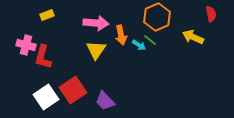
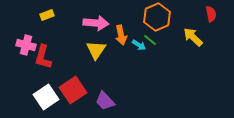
yellow arrow: rotated 20 degrees clockwise
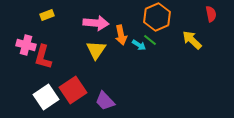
yellow arrow: moved 1 px left, 3 px down
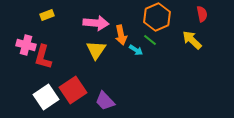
red semicircle: moved 9 px left
cyan arrow: moved 3 px left, 5 px down
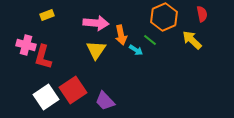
orange hexagon: moved 7 px right
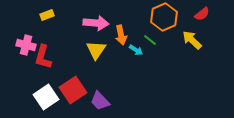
red semicircle: rotated 63 degrees clockwise
purple trapezoid: moved 5 px left
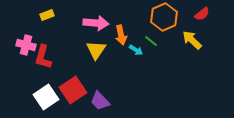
green line: moved 1 px right, 1 px down
